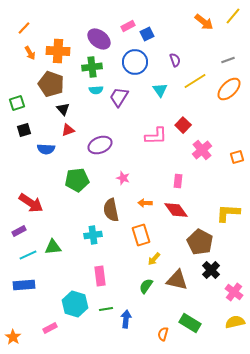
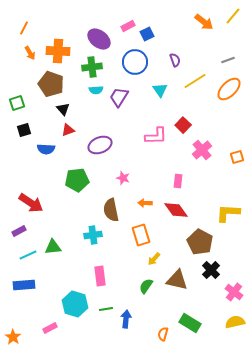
orange line at (24, 28): rotated 16 degrees counterclockwise
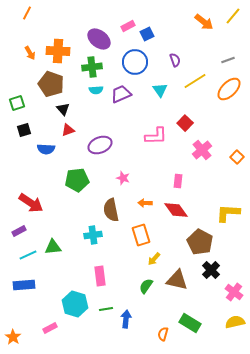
orange line at (24, 28): moved 3 px right, 15 px up
purple trapezoid at (119, 97): moved 2 px right, 3 px up; rotated 35 degrees clockwise
red square at (183, 125): moved 2 px right, 2 px up
orange square at (237, 157): rotated 32 degrees counterclockwise
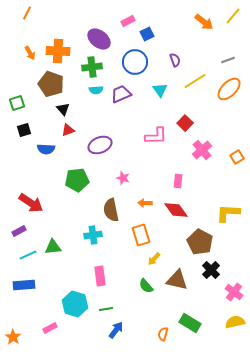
pink rectangle at (128, 26): moved 5 px up
orange square at (237, 157): rotated 16 degrees clockwise
green semicircle at (146, 286): rotated 77 degrees counterclockwise
blue arrow at (126, 319): moved 10 px left, 11 px down; rotated 30 degrees clockwise
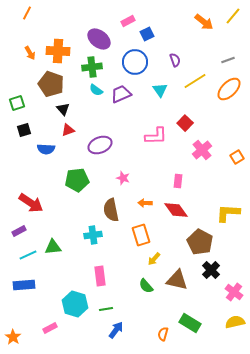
cyan semicircle at (96, 90): rotated 40 degrees clockwise
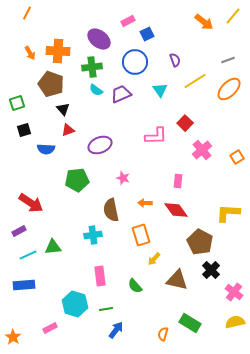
green semicircle at (146, 286): moved 11 px left
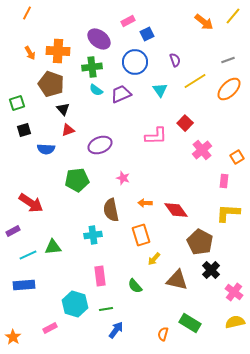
pink rectangle at (178, 181): moved 46 px right
purple rectangle at (19, 231): moved 6 px left
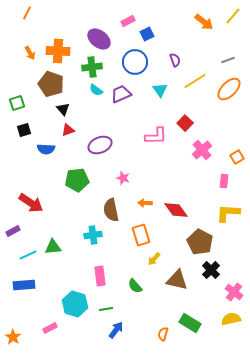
yellow semicircle at (235, 322): moved 4 px left, 3 px up
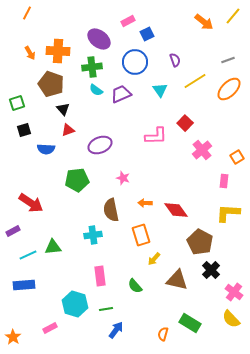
yellow semicircle at (231, 319): rotated 120 degrees counterclockwise
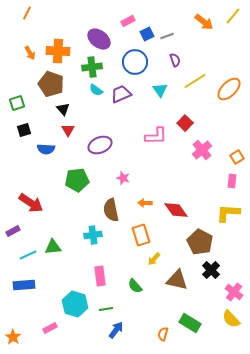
gray line at (228, 60): moved 61 px left, 24 px up
red triangle at (68, 130): rotated 40 degrees counterclockwise
pink rectangle at (224, 181): moved 8 px right
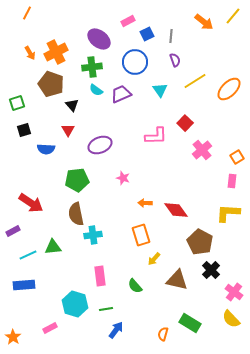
gray line at (167, 36): moved 4 px right; rotated 64 degrees counterclockwise
orange cross at (58, 51): moved 2 px left, 1 px down; rotated 30 degrees counterclockwise
black triangle at (63, 109): moved 9 px right, 4 px up
brown semicircle at (111, 210): moved 35 px left, 4 px down
